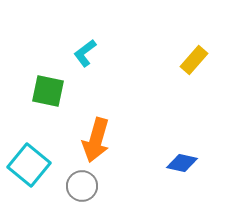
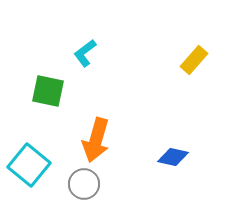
blue diamond: moved 9 px left, 6 px up
gray circle: moved 2 px right, 2 px up
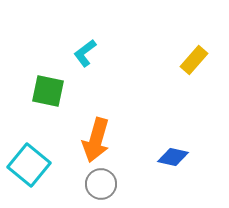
gray circle: moved 17 px right
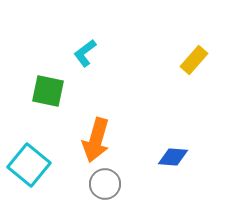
blue diamond: rotated 8 degrees counterclockwise
gray circle: moved 4 px right
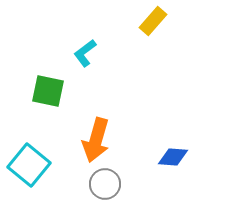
yellow rectangle: moved 41 px left, 39 px up
